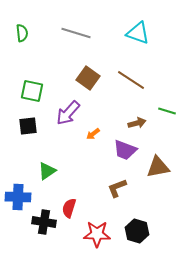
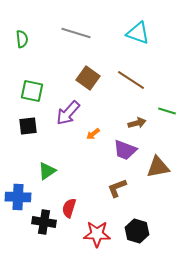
green semicircle: moved 6 px down
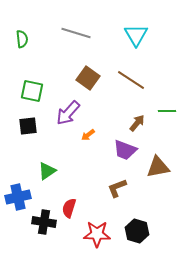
cyan triangle: moved 2 px left, 2 px down; rotated 40 degrees clockwise
green line: rotated 18 degrees counterclockwise
brown arrow: rotated 36 degrees counterclockwise
orange arrow: moved 5 px left, 1 px down
blue cross: rotated 15 degrees counterclockwise
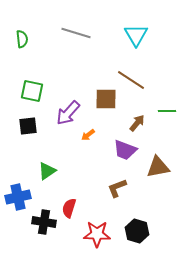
brown square: moved 18 px right, 21 px down; rotated 35 degrees counterclockwise
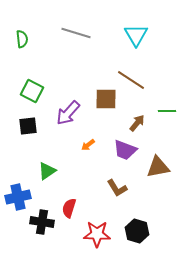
green square: rotated 15 degrees clockwise
orange arrow: moved 10 px down
brown L-shape: rotated 100 degrees counterclockwise
black cross: moved 2 px left
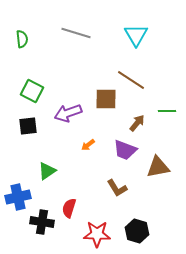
purple arrow: rotated 28 degrees clockwise
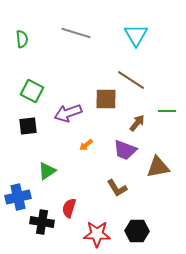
orange arrow: moved 2 px left
black hexagon: rotated 15 degrees counterclockwise
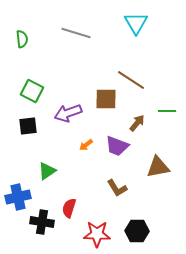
cyan triangle: moved 12 px up
purple trapezoid: moved 8 px left, 4 px up
